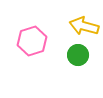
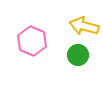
pink hexagon: rotated 20 degrees counterclockwise
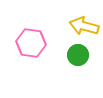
pink hexagon: moved 1 px left, 2 px down; rotated 16 degrees counterclockwise
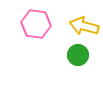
pink hexagon: moved 5 px right, 19 px up
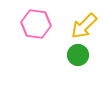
yellow arrow: rotated 60 degrees counterclockwise
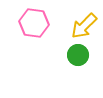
pink hexagon: moved 2 px left, 1 px up
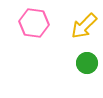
green circle: moved 9 px right, 8 px down
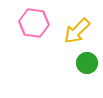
yellow arrow: moved 7 px left, 5 px down
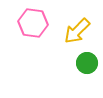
pink hexagon: moved 1 px left
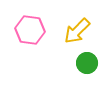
pink hexagon: moved 3 px left, 7 px down
